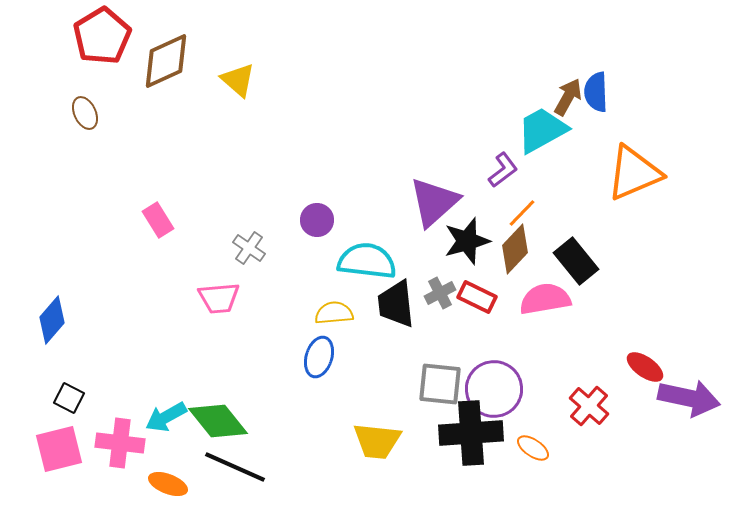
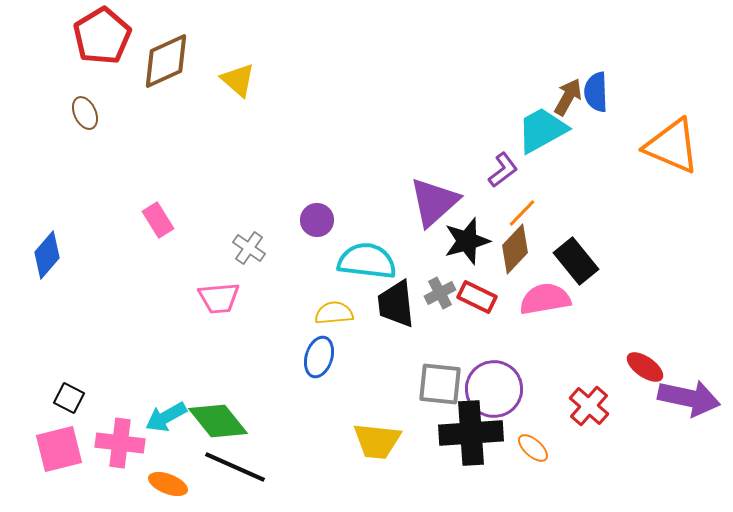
orange triangle at (634, 173): moved 38 px right, 27 px up; rotated 46 degrees clockwise
blue diamond at (52, 320): moved 5 px left, 65 px up
orange ellipse at (533, 448): rotated 8 degrees clockwise
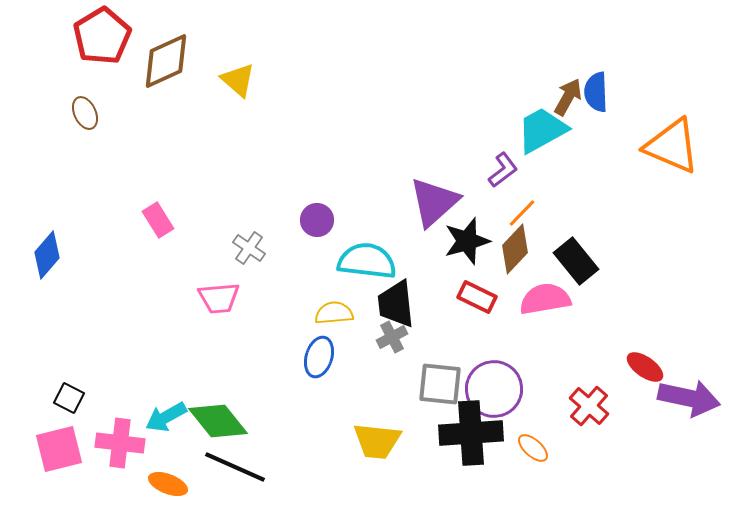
gray cross at (440, 293): moved 48 px left, 44 px down
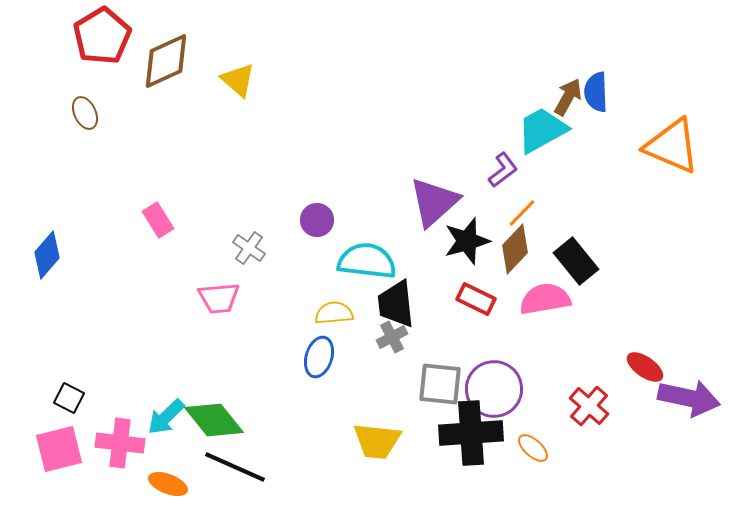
red rectangle at (477, 297): moved 1 px left, 2 px down
cyan arrow at (166, 417): rotated 15 degrees counterclockwise
green diamond at (218, 421): moved 4 px left, 1 px up
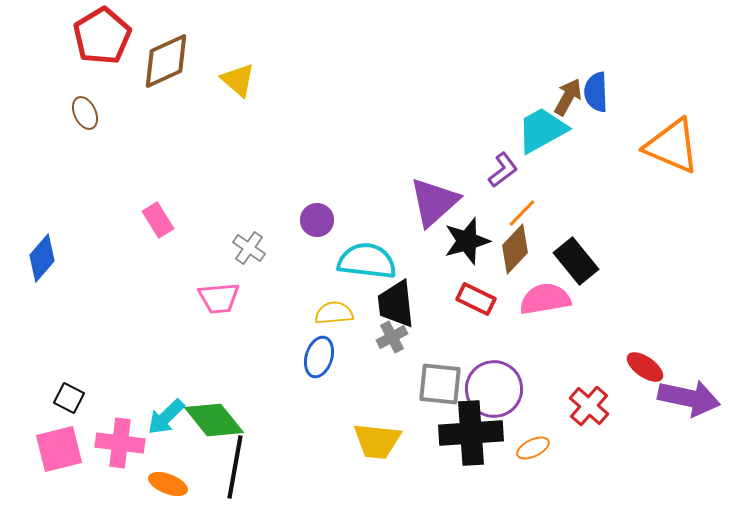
blue diamond at (47, 255): moved 5 px left, 3 px down
orange ellipse at (533, 448): rotated 68 degrees counterclockwise
black line at (235, 467): rotated 76 degrees clockwise
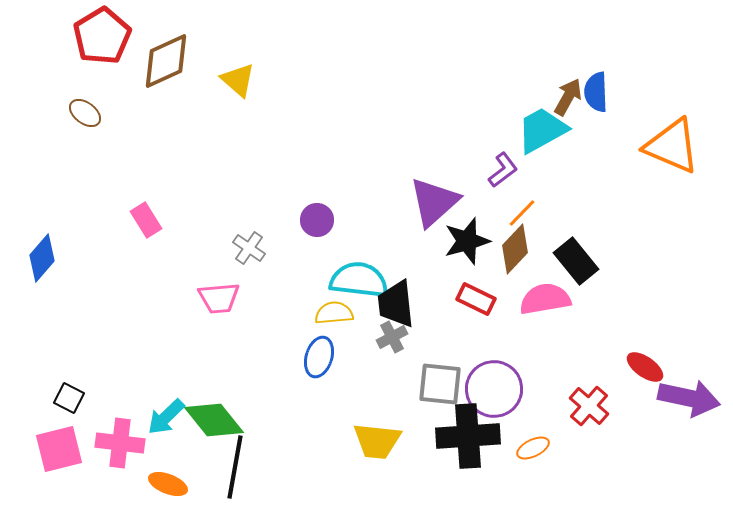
brown ellipse at (85, 113): rotated 28 degrees counterclockwise
pink rectangle at (158, 220): moved 12 px left
cyan semicircle at (367, 261): moved 8 px left, 19 px down
black cross at (471, 433): moved 3 px left, 3 px down
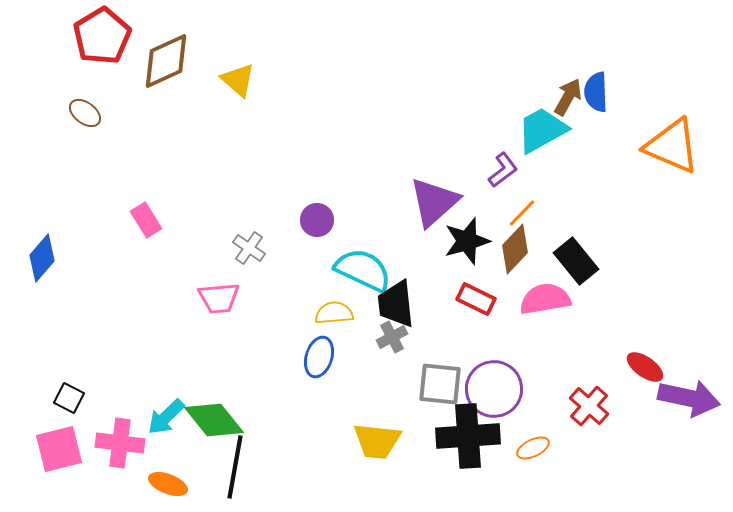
cyan semicircle at (359, 280): moved 4 px right, 10 px up; rotated 18 degrees clockwise
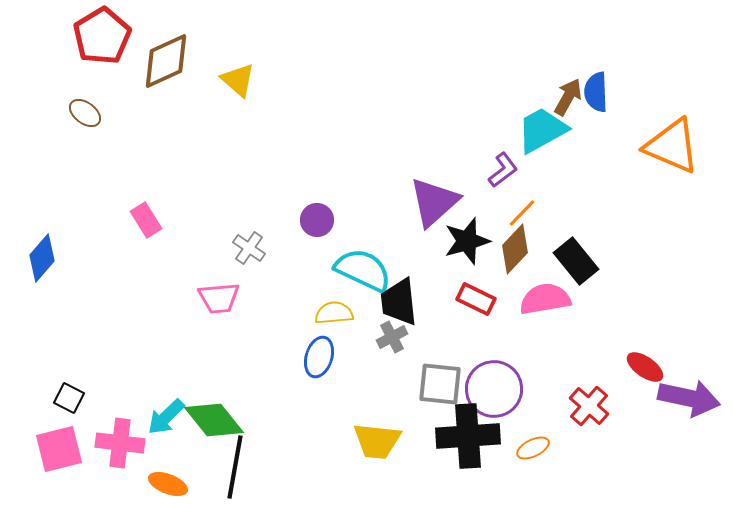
black trapezoid at (396, 304): moved 3 px right, 2 px up
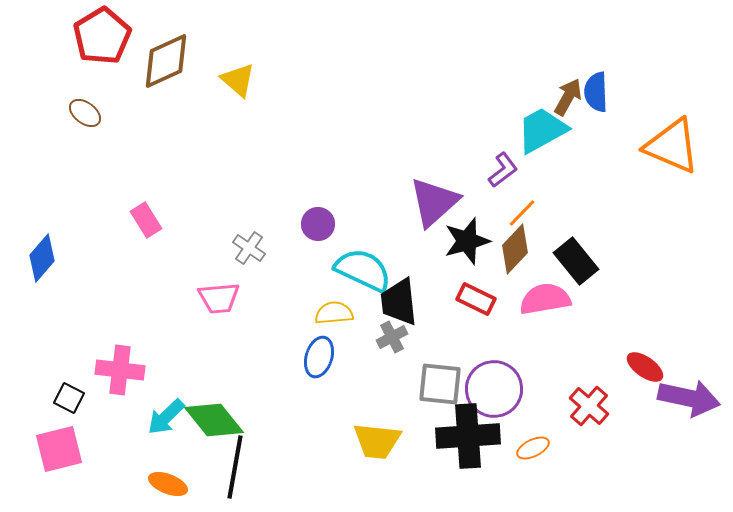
purple circle at (317, 220): moved 1 px right, 4 px down
pink cross at (120, 443): moved 73 px up
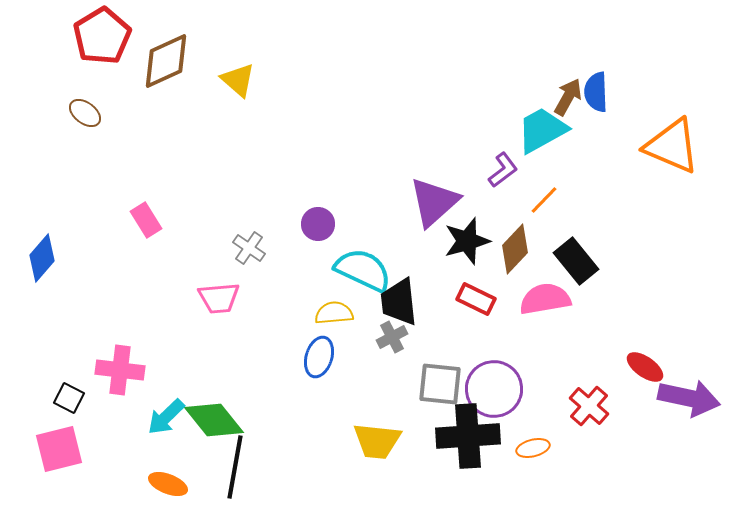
orange line at (522, 213): moved 22 px right, 13 px up
orange ellipse at (533, 448): rotated 12 degrees clockwise
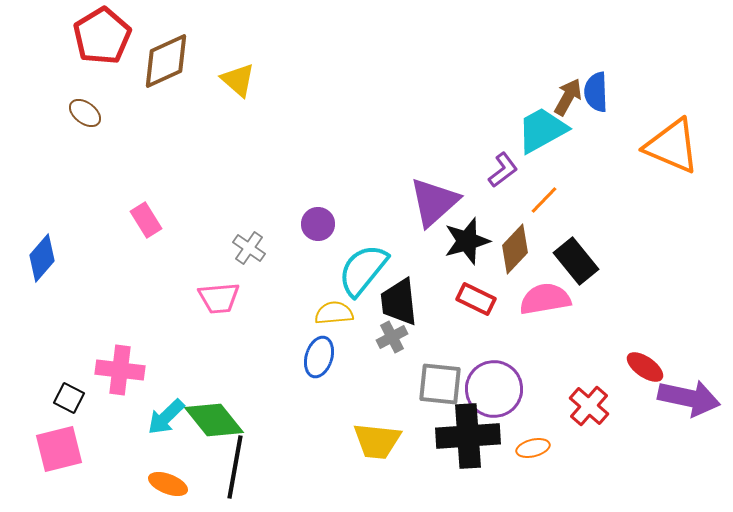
cyan semicircle at (363, 270): rotated 76 degrees counterclockwise
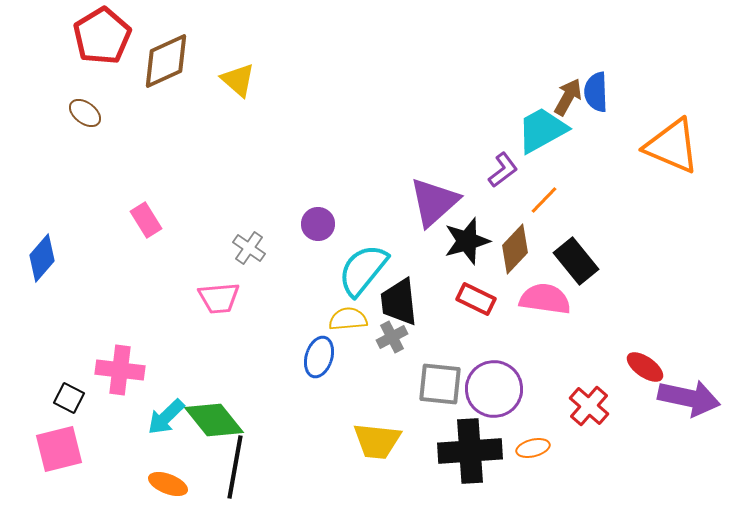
pink semicircle at (545, 299): rotated 18 degrees clockwise
yellow semicircle at (334, 313): moved 14 px right, 6 px down
black cross at (468, 436): moved 2 px right, 15 px down
